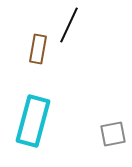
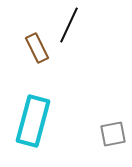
brown rectangle: moved 1 px left, 1 px up; rotated 36 degrees counterclockwise
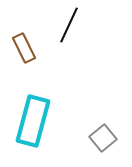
brown rectangle: moved 13 px left
gray square: moved 10 px left, 4 px down; rotated 28 degrees counterclockwise
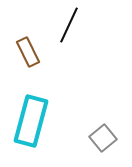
brown rectangle: moved 4 px right, 4 px down
cyan rectangle: moved 2 px left
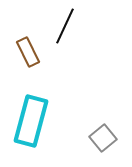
black line: moved 4 px left, 1 px down
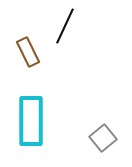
cyan rectangle: rotated 15 degrees counterclockwise
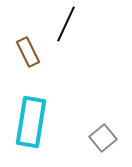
black line: moved 1 px right, 2 px up
cyan rectangle: moved 1 px down; rotated 9 degrees clockwise
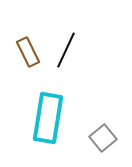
black line: moved 26 px down
cyan rectangle: moved 17 px right, 4 px up
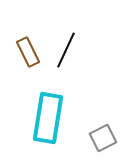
gray square: rotated 12 degrees clockwise
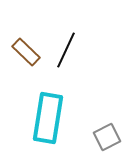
brown rectangle: moved 2 px left; rotated 20 degrees counterclockwise
gray square: moved 4 px right, 1 px up
